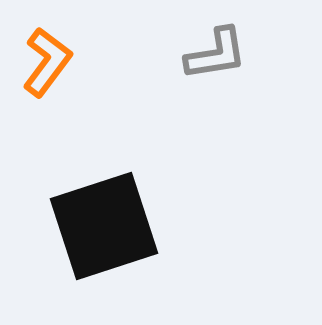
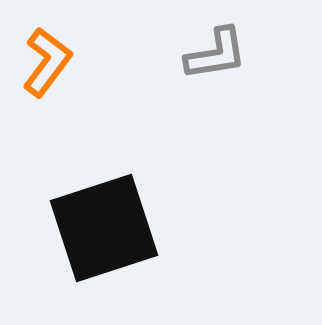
black square: moved 2 px down
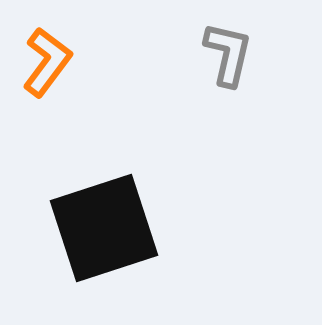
gray L-shape: moved 12 px right; rotated 68 degrees counterclockwise
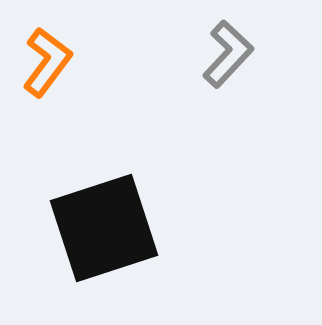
gray L-shape: rotated 30 degrees clockwise
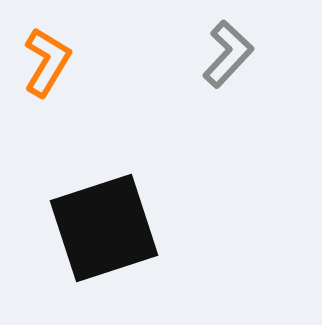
orange L-shape: rotated 6 degrees counterclockwise
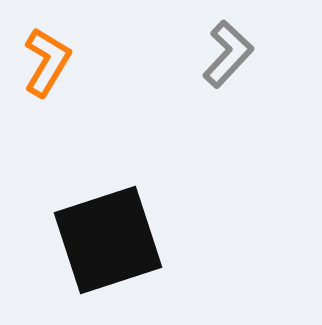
black square: moved 4 px right, 12 px down
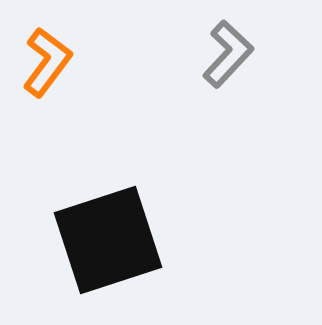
orange L-shape: rotated 6 degrees clockwise
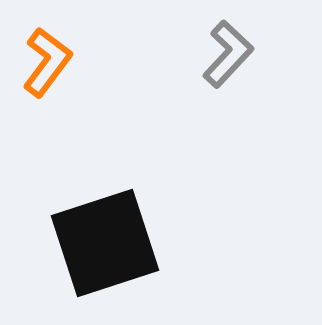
black square: moved 3 px left, 3 px down
